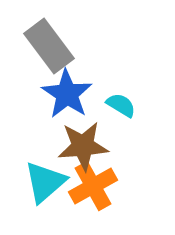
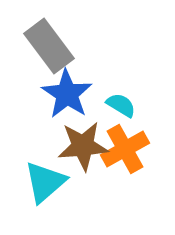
orange cross: moved 32 px right, 37 px up
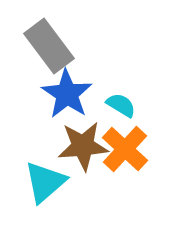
orange cross: rotated 18 degrees counterclockwise
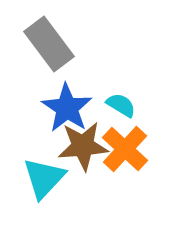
gray rectangle: moved 2 px up
blue star: moved 14 px down
cyan triangle: moved 1 px left, 4 px up; rotated 6 degrees counterclockwise
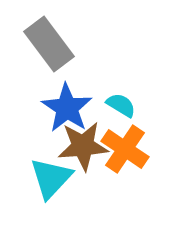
orange cross: rotated 9 degrees counterclockwise
cyan triangle: moved 7 px right
